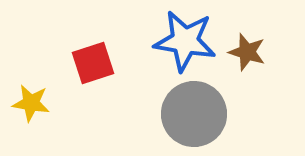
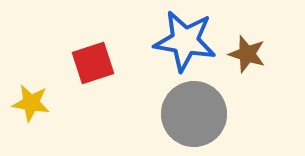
brown star: moved 2 px down
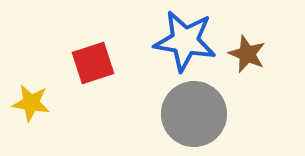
brown star: rotated 6 degrees clockwise
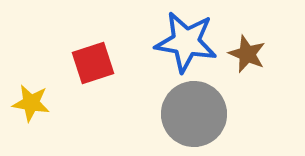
blue star: moved 1 px right, 1 px down
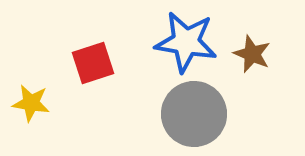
brown star: moved 5 px right
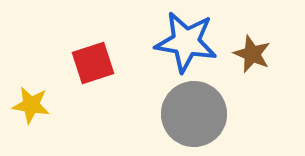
yellow star: moved 2 px down
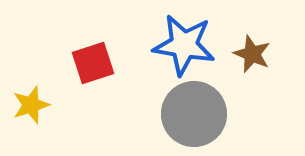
blue star: moved 2 px left, 3 px down
yellow star: rotated 27 degrees counterclockwise
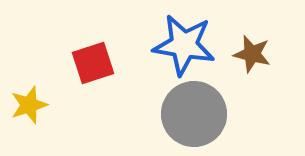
brown star: rotated 9 degrees counterclockwise
yellow star: moved 2 px left
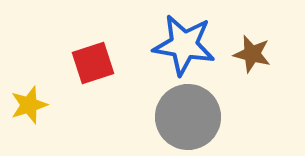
gray circle: moved 6 px left, 3 px down
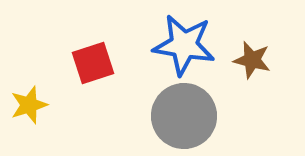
brown star: moved 6 px down
gray circle: moved 4 px left, 1 px up
